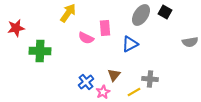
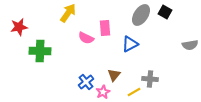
red star: moved 3 px right, 1 px up
gray semicircle: moved 3 px down
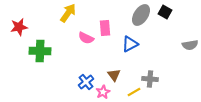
brown triangle: rotated 16 degrees counterclockwise
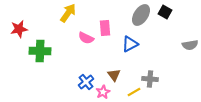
red star: moved 2 px down
